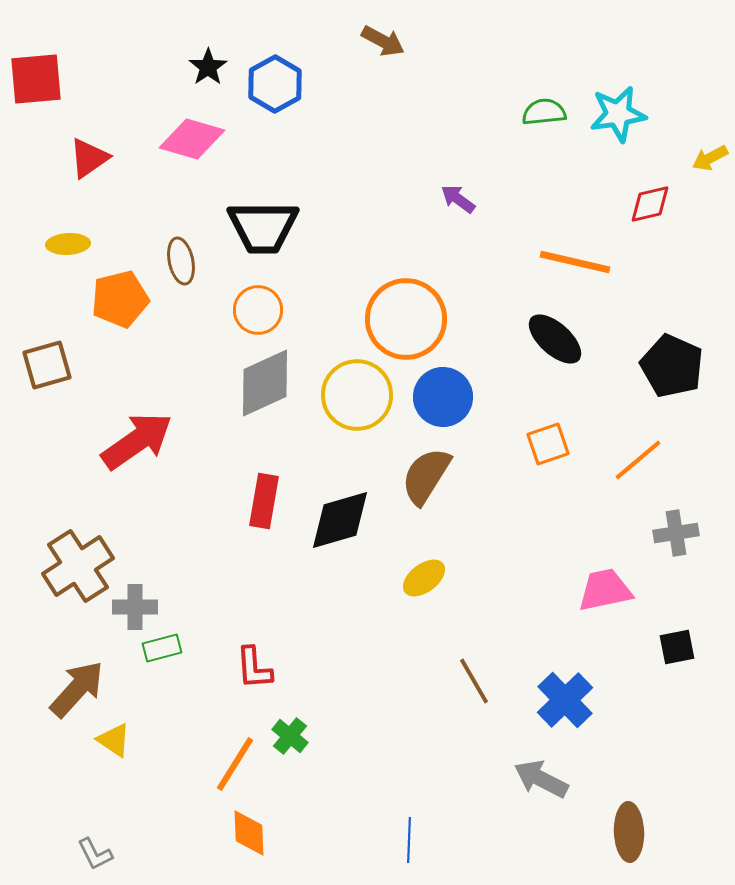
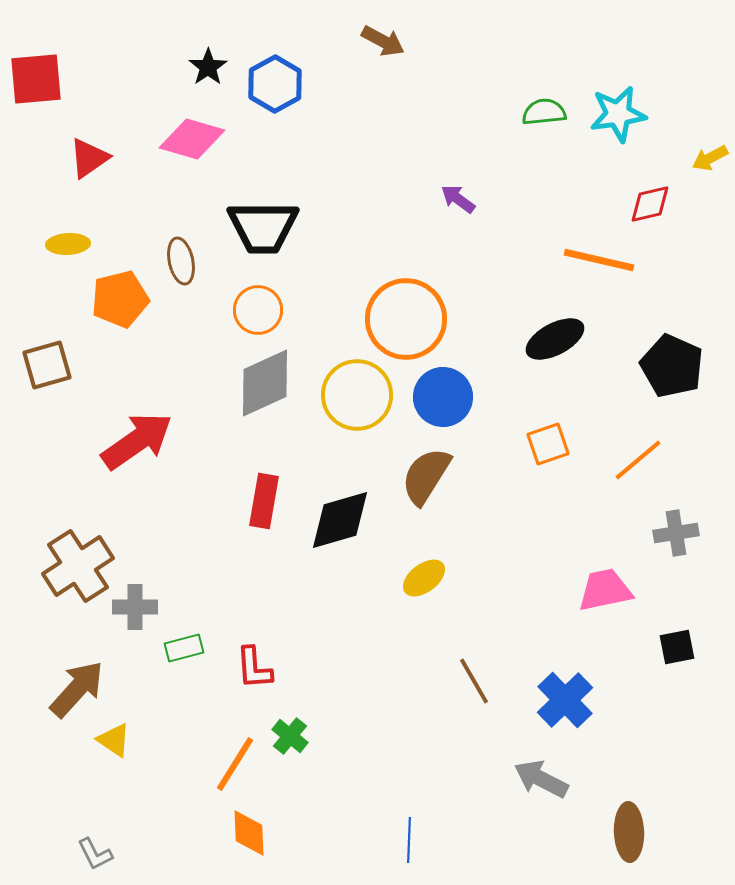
orange line at (575, 262): moved 24 px right, 2 px up
black ellipse at (555, 339): rotated 70 degrees counterclockwise
green rectangle at (162, 648): moved 22 px right
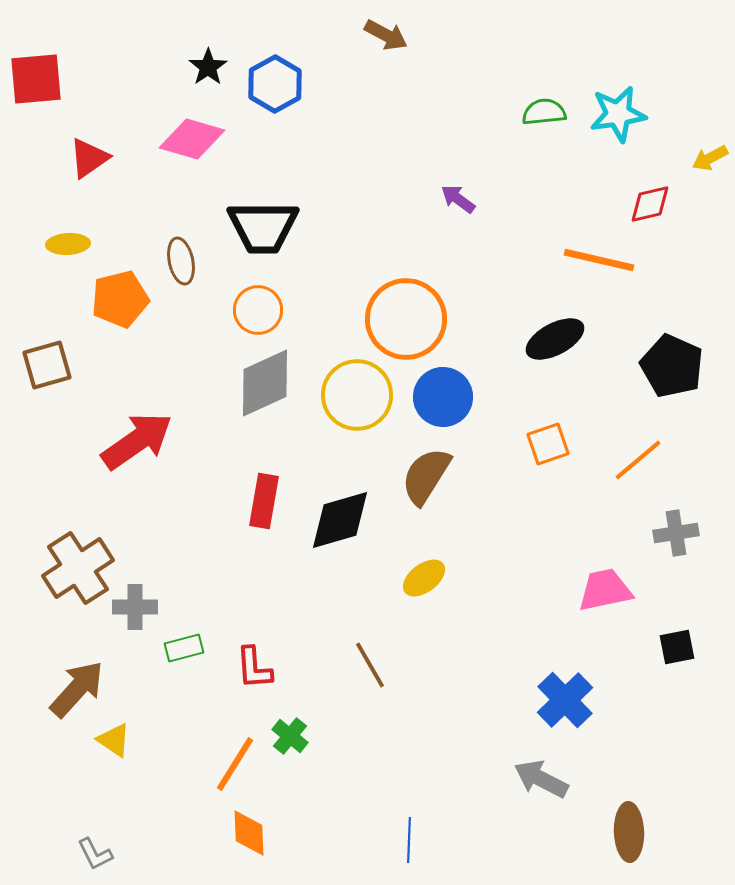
brown arrow at (383, 41): moved 3 px right, 6 px up
brown cross at (78, 566): moved 2 px down
brown line at (474, 681): moved 104 px left, 16 px up
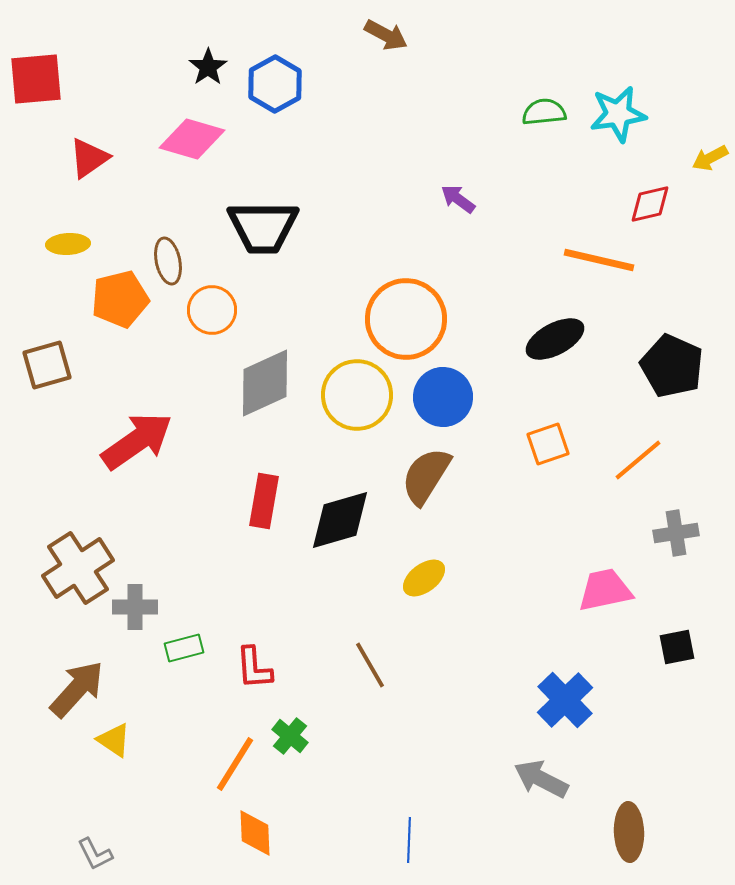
brown ellipse at (181, 261): moved 13 px left
orange circle at (258, 310): moved 46 px left
orange diamond at (249, 833): moved 6 px right
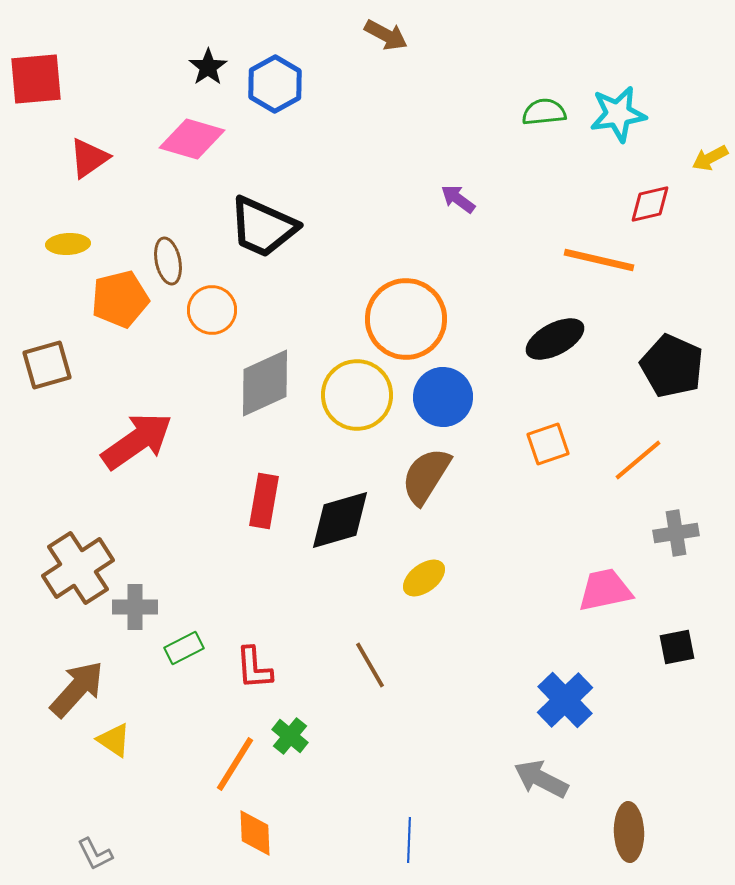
black trapezoid at (263, 227): rotated 24 degrees clockwise
green rectangle at (184, 648): rotated 12 degrees counterclockwise
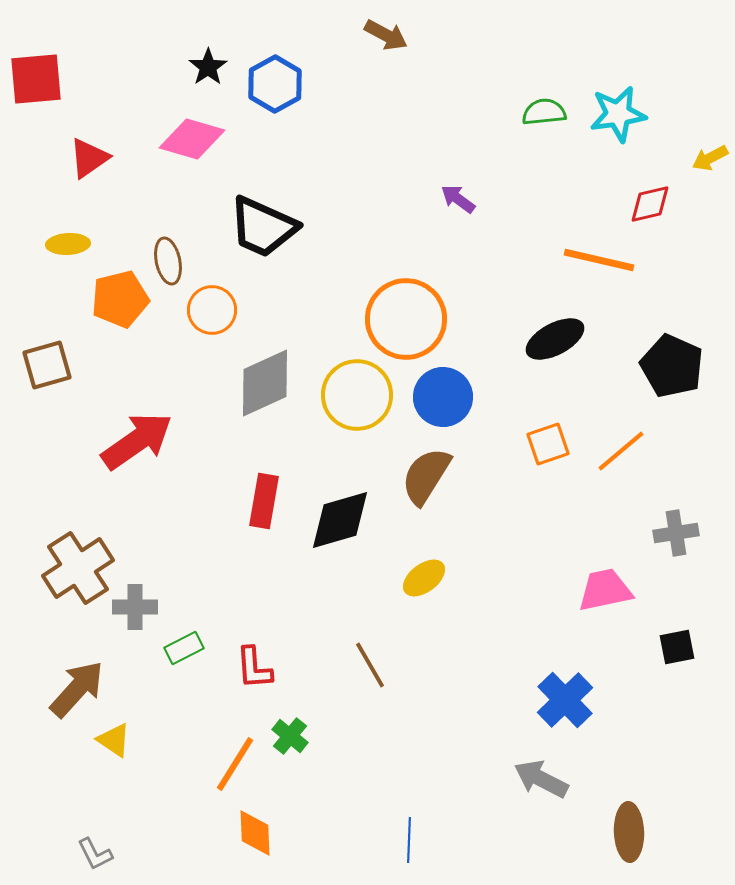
orange line at (638, 460): moved 17 px left, 9 px up
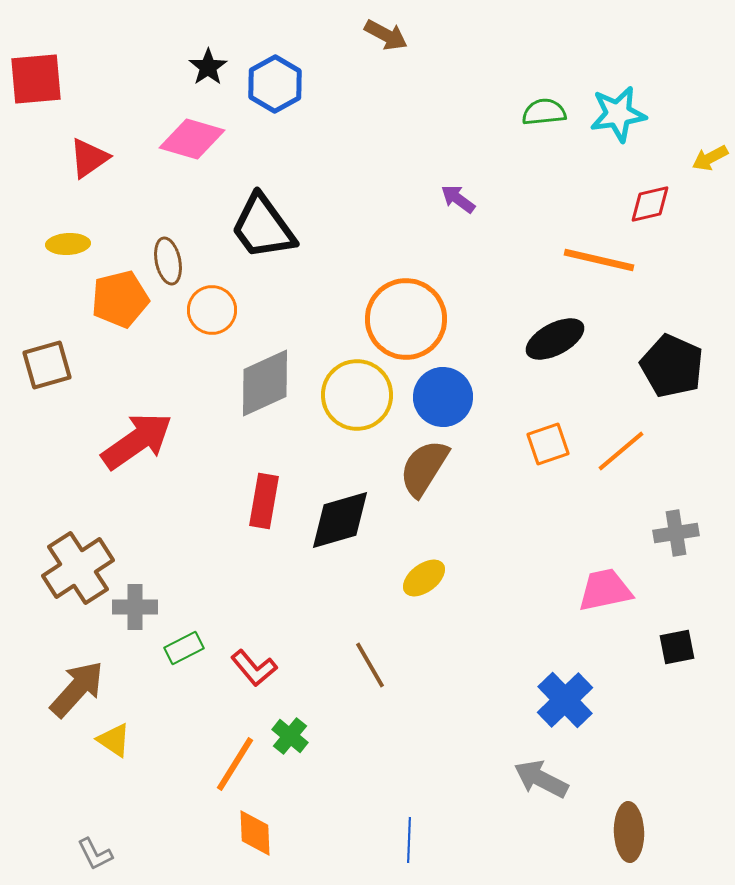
black trapezoid at (263, 227): rotated 30 degrees clockwise
brown semicircle at (426, 476): moved 2 px left, 8 px up
red L-shape at (254, 668): rotated 36 degrees counterclockwise
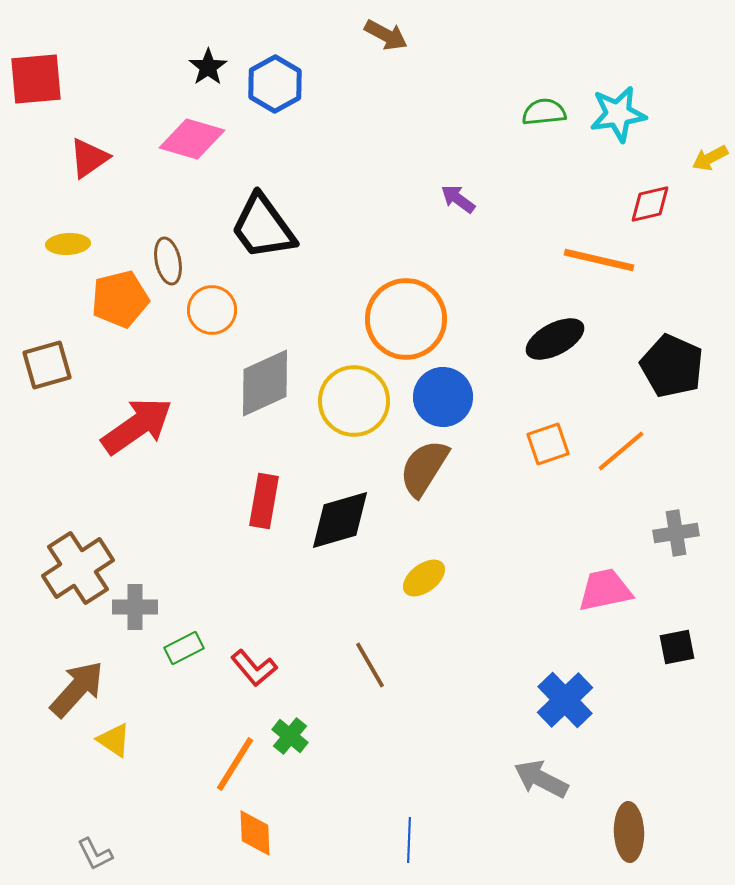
yellow circle at (357, 395): moved 3 px left, 6 px down
red arrow at (137, 441): moved 15 px up
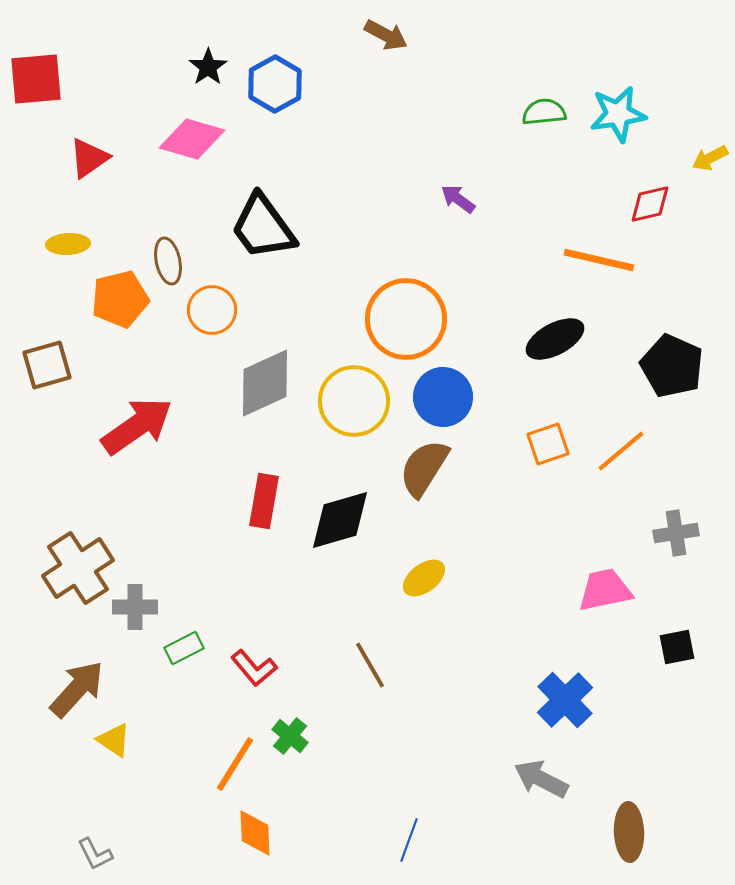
blue line at (409, 840): rotated 18 degrees clockwise
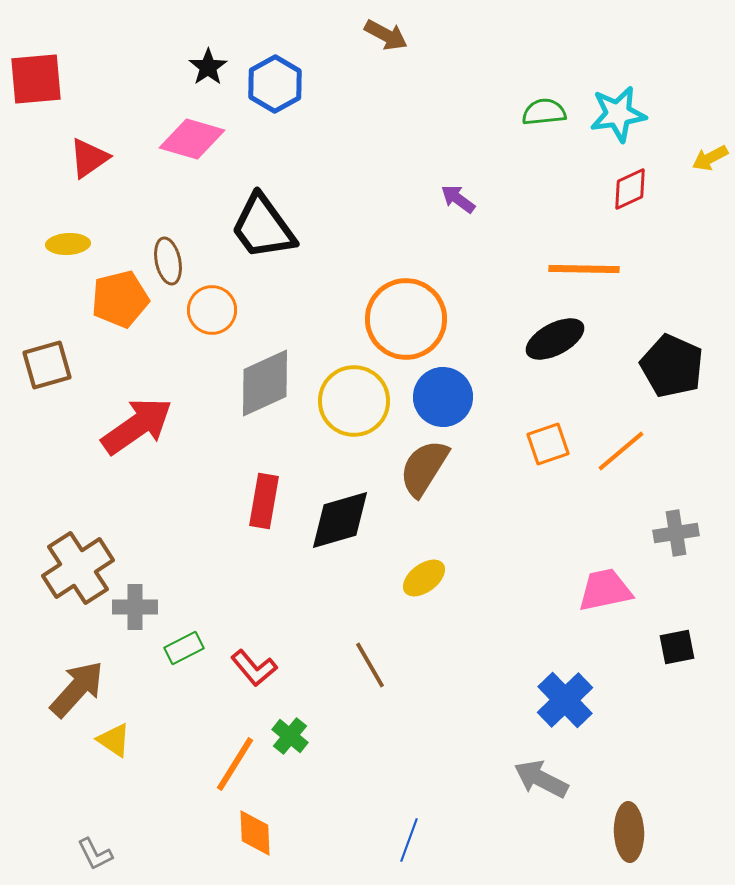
red diamond at (650, 204): moved 20 px left, 15 px up; rotated 12 degrees counterclockwise
orange line at (599, 260): moved 15 px left, 9 px down; rotated 12 degrees counterclockwise
